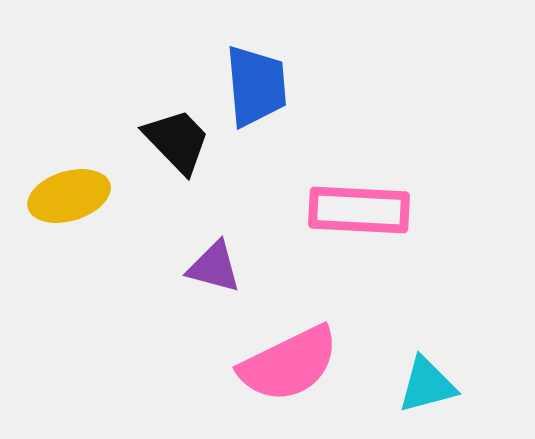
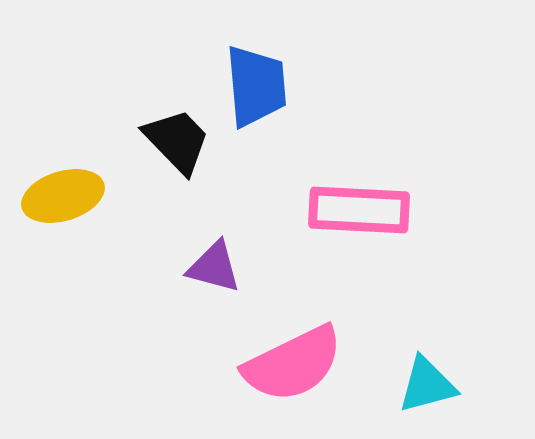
yellow ellipse: moved 6 px left
pink semicircle: moved 4 px right
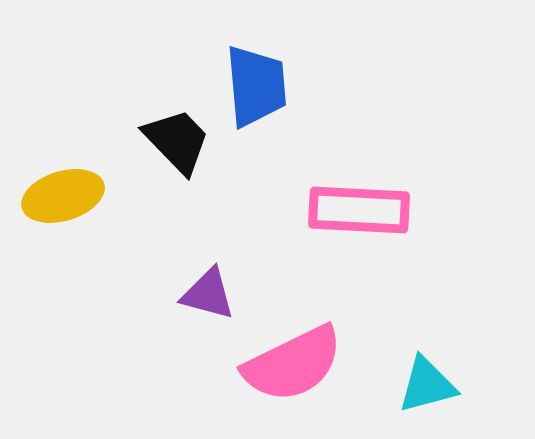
purple triangle: moved 6 px left, 27 px down
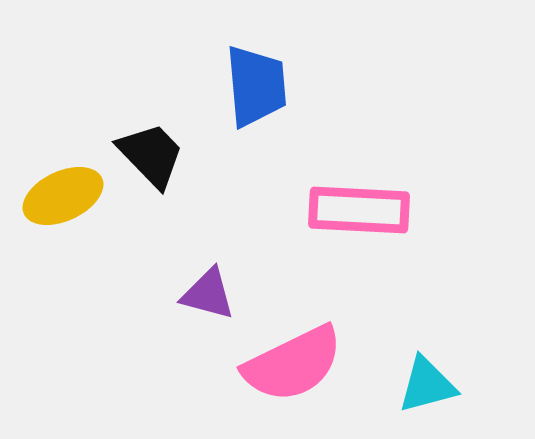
black trapezoid: moved 26 px left, 14 px down
yellow ellipse: rotated 8 degrees counterclockwise
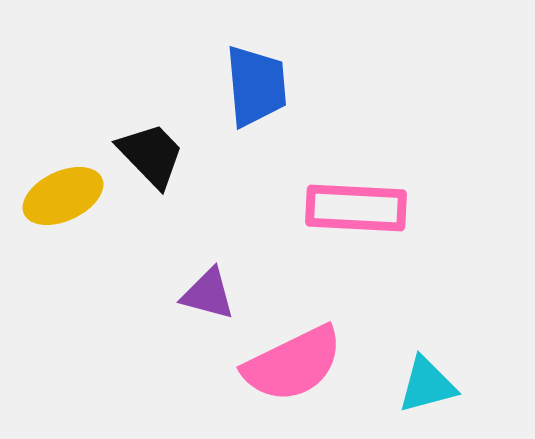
pink rectangle: moved 3 px left, 2 px up
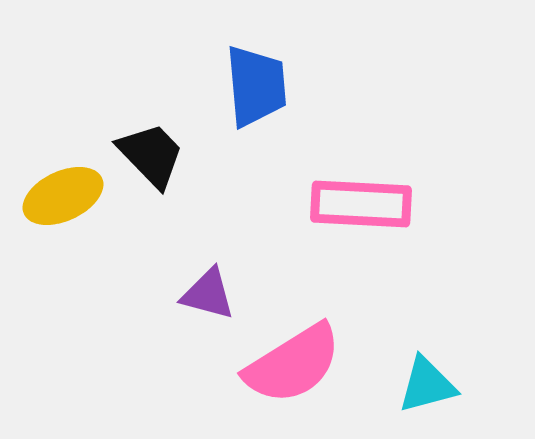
pink rectangle: moved 5 px right, 4 px up
pink semicircle: rotated 6 degrees counterclockwise
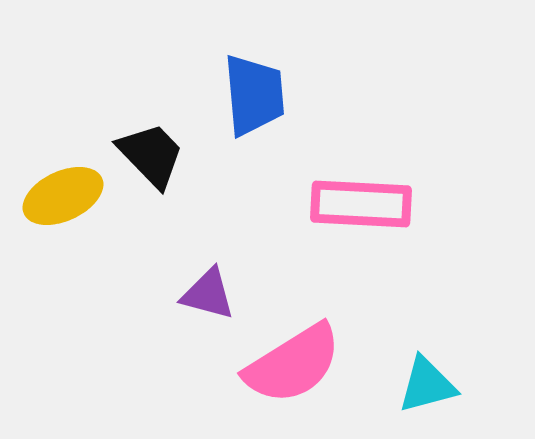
blue trapezoid: moved 2 px left, 9 px down
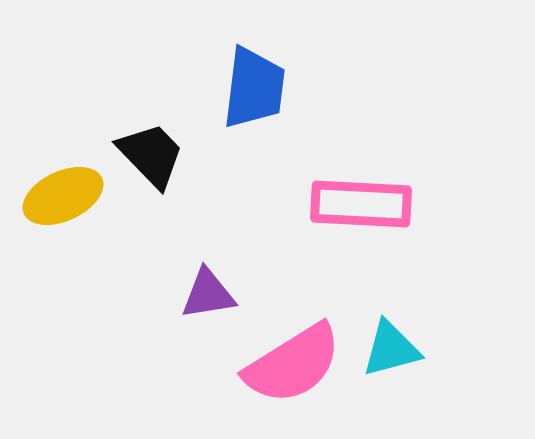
blue trapezoid: moved 7 px up; rotated 12 degrees clockwise
purple triangle: rotated 24 degrees counterclockwise
cyan triangle: moved 36 px left, 36 px up
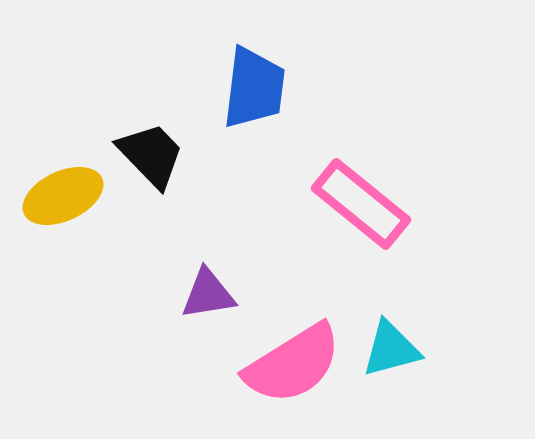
pink rectangle: rotated 36 degrees clockwise
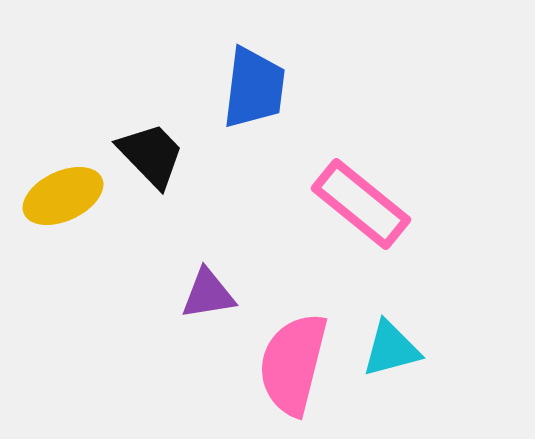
pink semicircle: rotated 136 degrees clockwise
